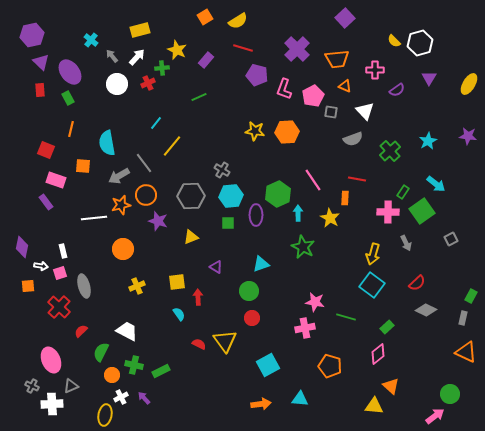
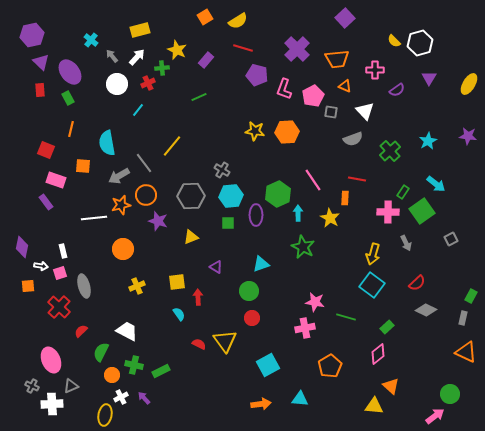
cyan line at (156, 123): moved 18 px left, 13 px up
orange pentagon at (330, 366): rotated 25 degrees clockwise
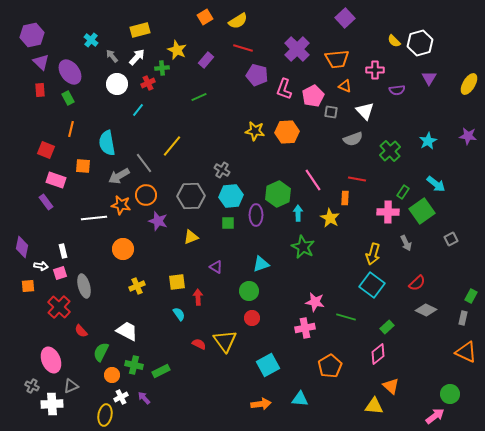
purple semicircle at (397, 90): rotated 28 degrees clockwise
orange star at (121, 205): rotated 24 degrees clockwise
red semicircle at (81, 331): rotated 88 degrees counterclockwise
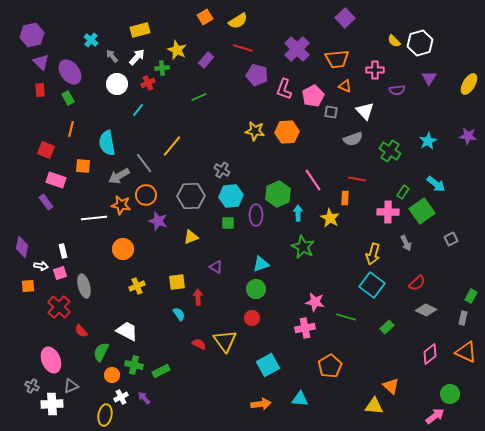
green cross at (390, 151): rotated 15 degrees counterclockwise
green circle at (249, 291): moved 7 px right, 2 px up
pink diamond at (378, 354): moved 52 px right
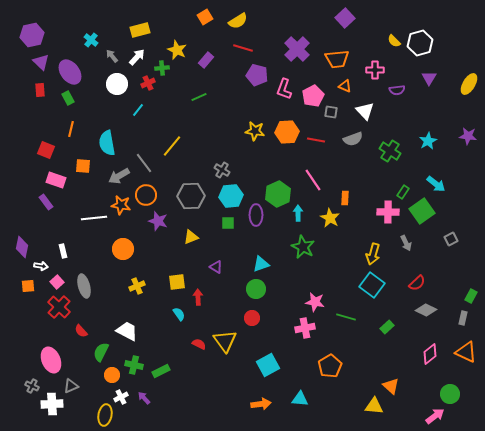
red line at (357, 179): moved 41 px left, 39 px up
pink square at (60, 273): moved 3 px left, 9 px down; rotated 24 degrees counterclockwise
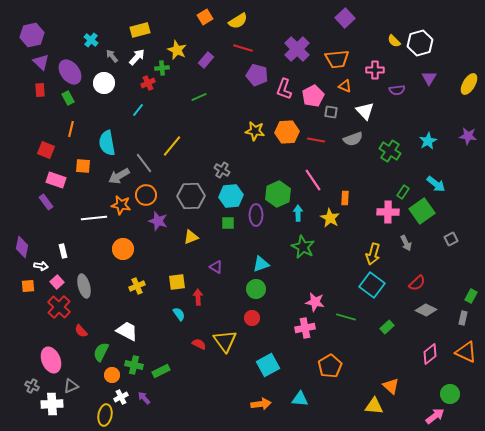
white circle at (117, 84): moved 13 px left, 1 px up
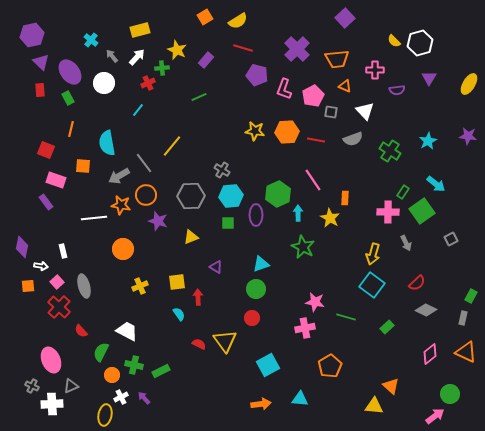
yellow cross at (137, 286): moved 3 px right
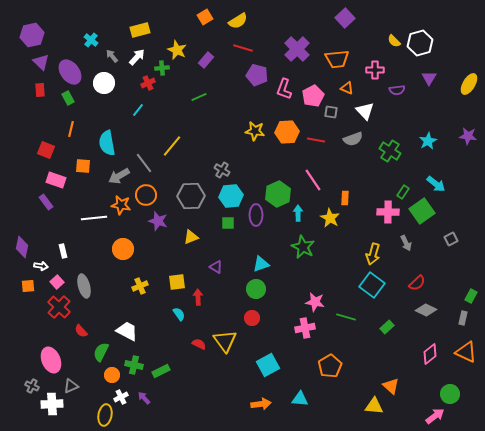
orange triangle at (345, 86): moved 2 px right, 2 px down
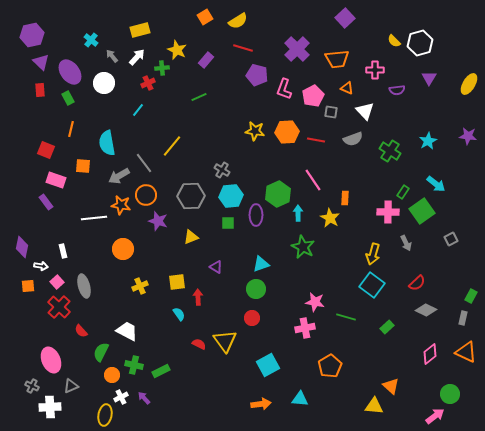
white cross at (52, 404): moved 2 px left, 3 px down
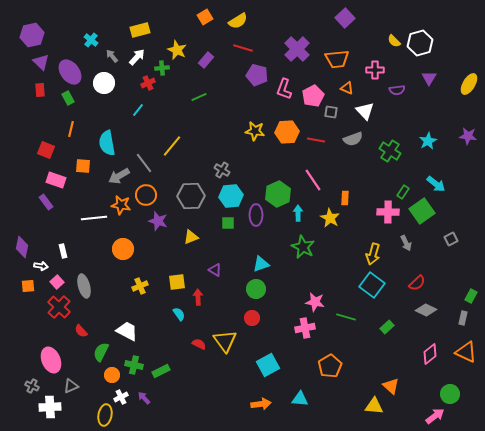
purple triangle at (216, 267): moved 1 px left, 3 px down
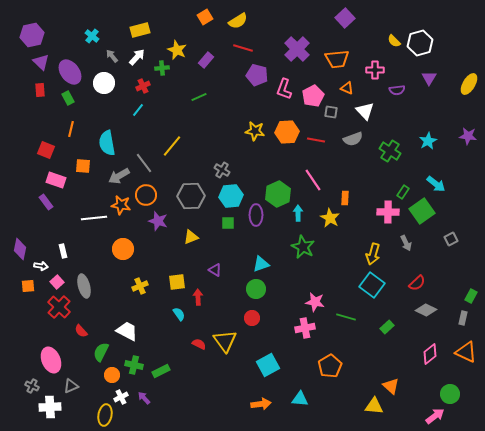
cyan cross at (91, 40): moved 1 px right, 4 px up
red cross at (148, 83): moved 5 px left, 3 px down
purple diamond at (22, 247): moved 2 px left, 2 px down
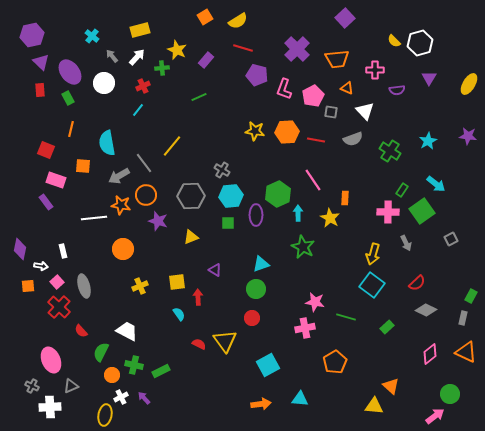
green rectangle at (403, 192): moved 1 px left, 2 px up
orange pentagon at (330, 366): moved 5 px right, 4 px up
